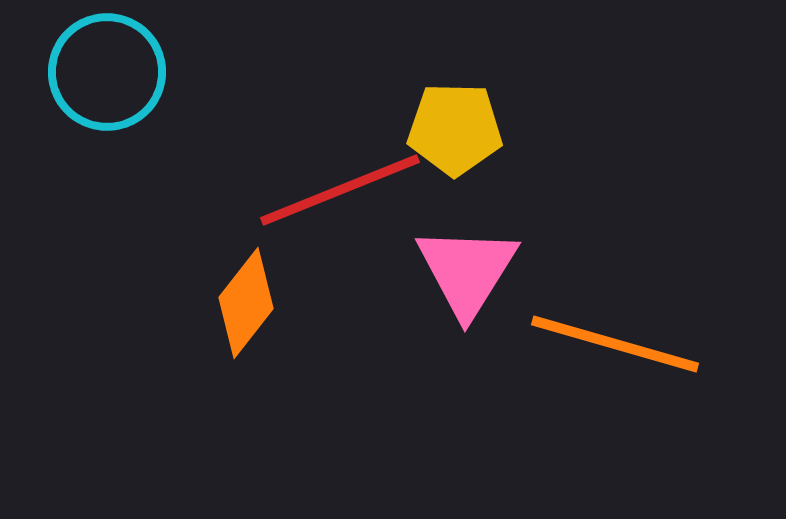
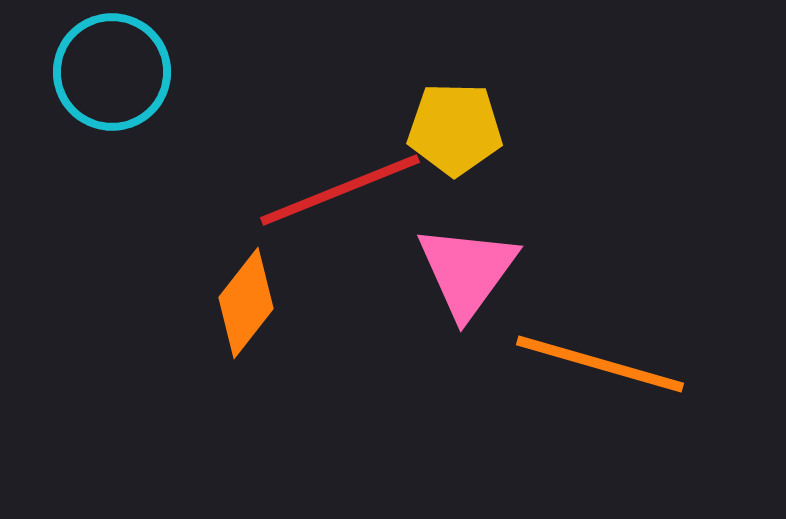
cyan circle: moved 5 px right
pink triangle: rotated 4 degrees clockwise
orange line: moved 15 px left, 20 px down
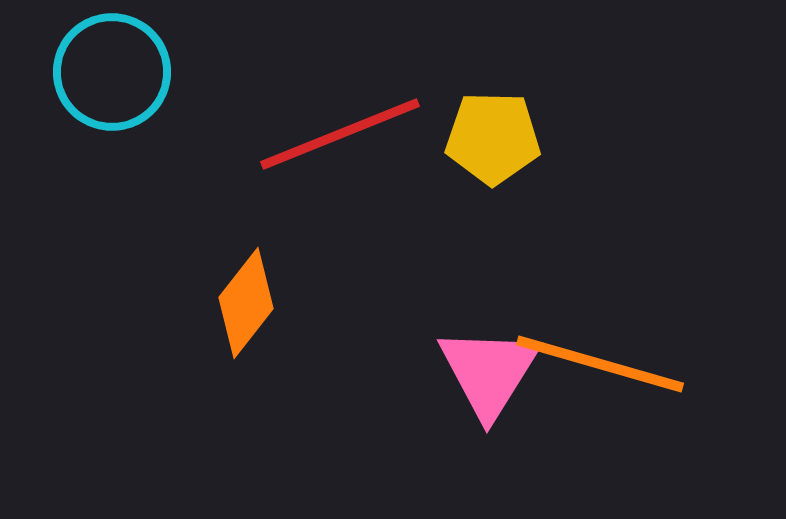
yellow pentagon: moved 38 px right, 9 px down
red line: moved 56 px up
pink triangle: moved 22 px right, 101 px down; rotated 4 degrees counterclockwise
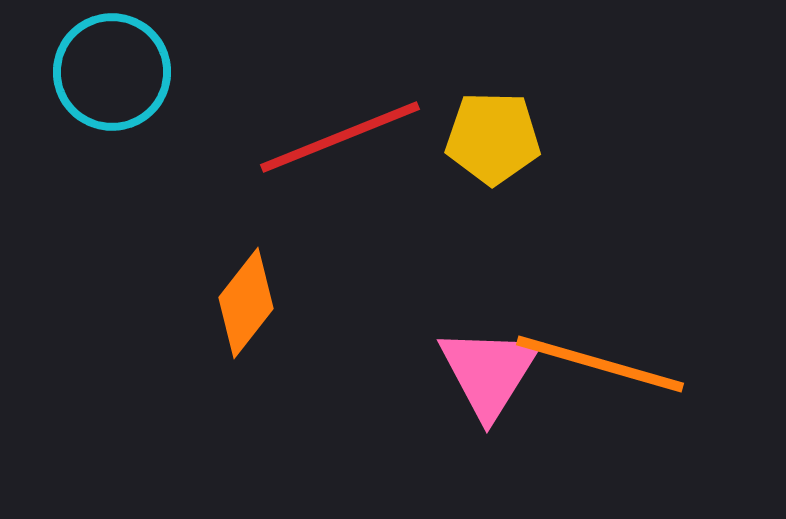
red line: moved 3 px down
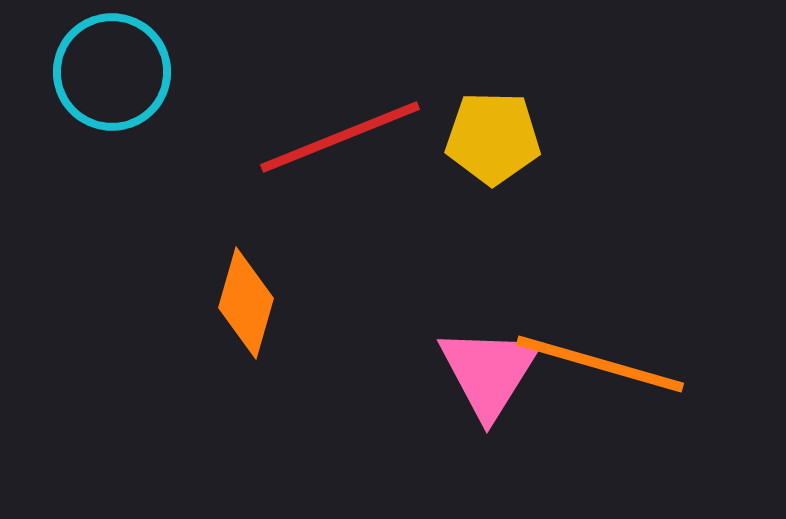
orange diamond: rotated 22 degrees counterclockwise
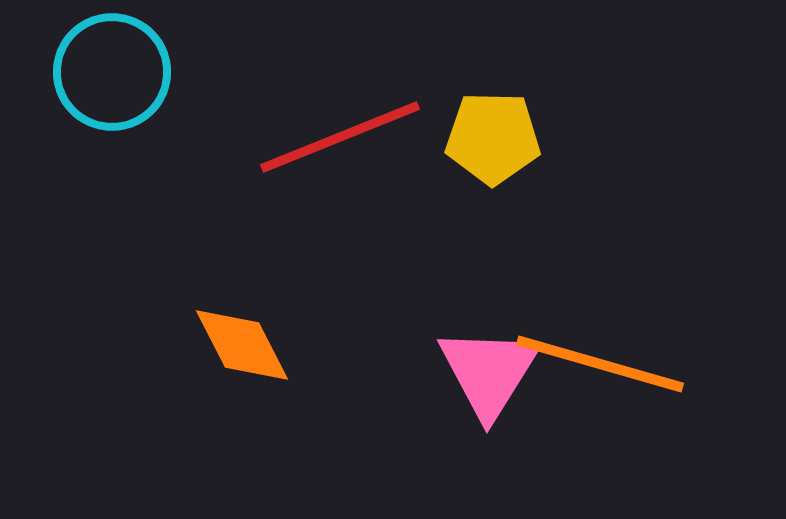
orange diamond: moved 4 px left, 42 px down; rotated 43 degrees counterclockwise
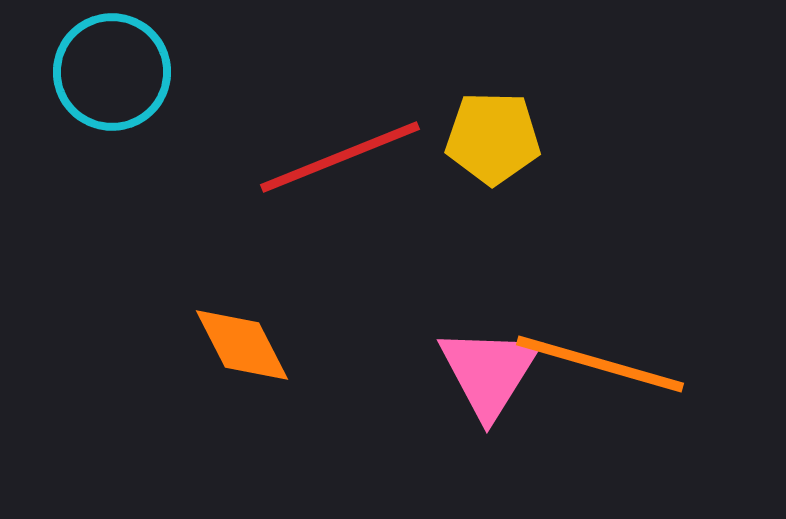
red line: moved 20 px down
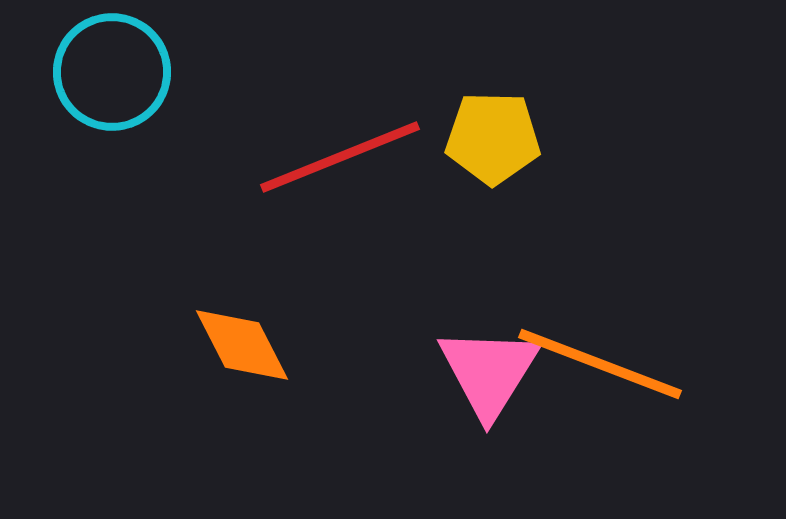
orange line: rotated 5 degrees clockwise
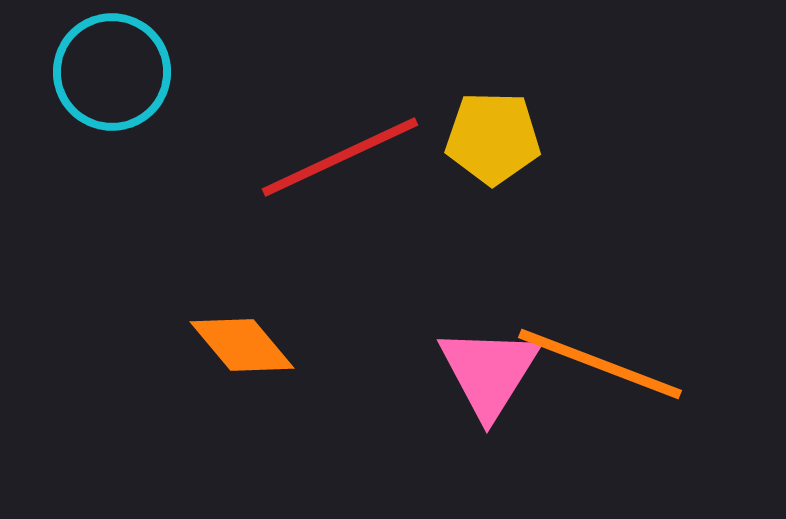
red line: rotated 3 degrees counterclockwise
orange diamond: rotated 13 degrees counterclockwise
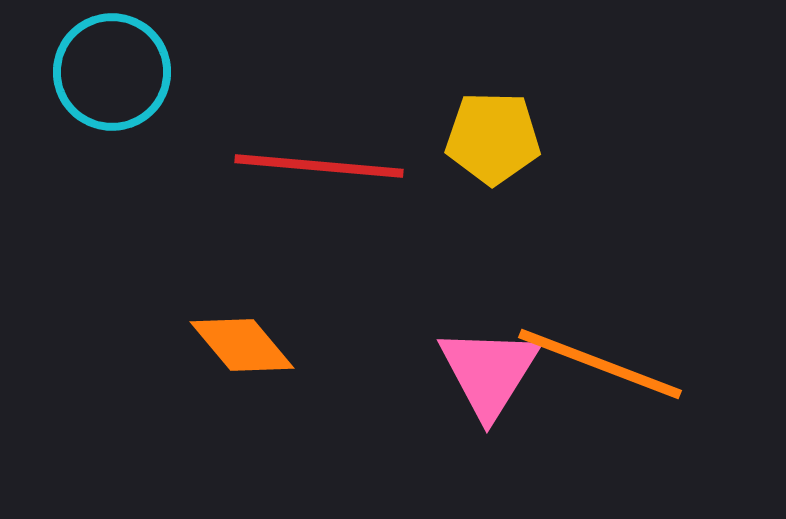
red line: moved 21 px left, 9 px down; rotated 30 degrees clockwise
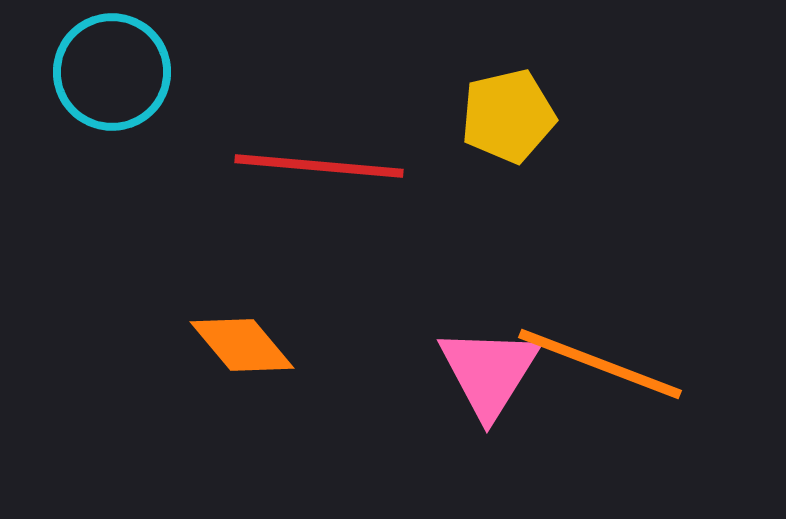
yellow pentagon: moved 15 px right, 22 px up; rotated 14 degrees counterclockwise
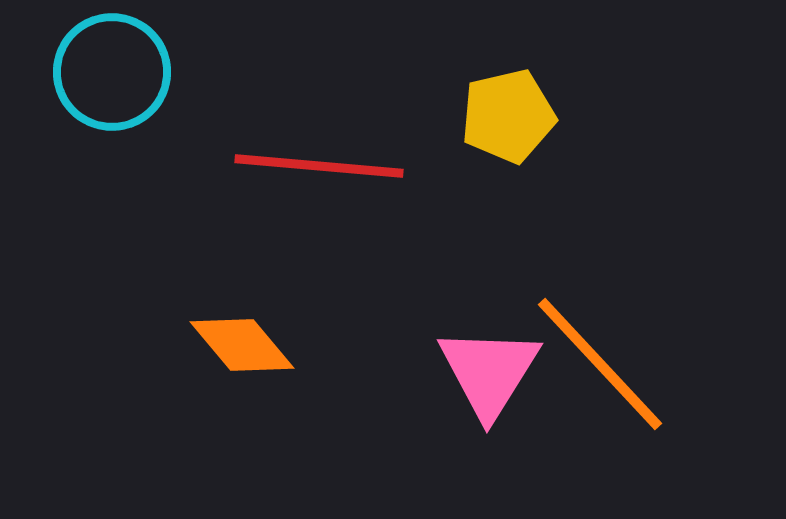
orange line: rotated 26 degrees clockwise
